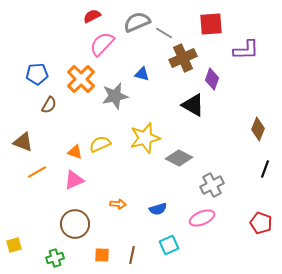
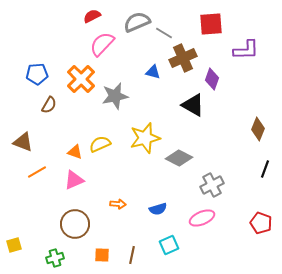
blue triangle: moved 11 px right, 2 px up
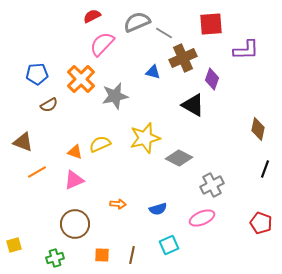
brown semicircle: rotated 30 degrees clockwise
brown diamond: rotated 10 degrees counterclockwise
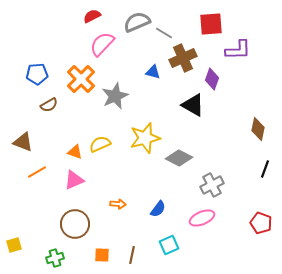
purple L-shape: moved 8 px left
gray star: rotated 12 degrees counterclockwise
blue semicircle: rotated 36 degrees counterclockwise
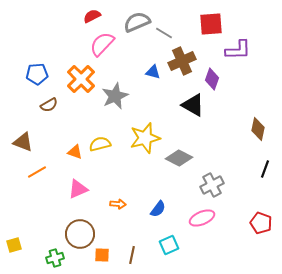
brown cross: moved 1 px left, 3 px down
yellow semicircle: rotated 10 degrees clockwise
pink triangle: moved 4 px right, 9 px down
brown circle: moved 5 px right, 10 px down
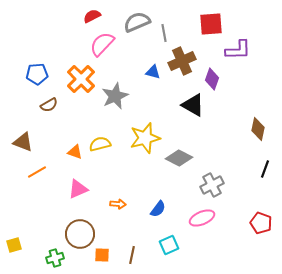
gray line: rotated 48 degrees clockwise
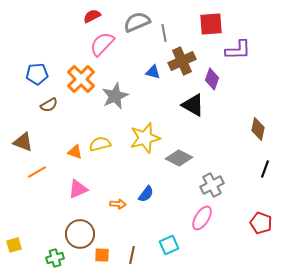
blue semicircle: moved 12 px left, 15 px up
pink ellipse: rotated 35 degrees counterclockwise
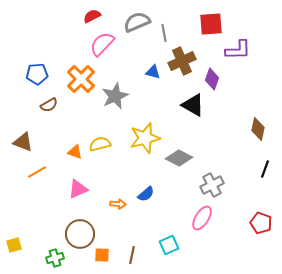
blue semicircle: rotated 12 degrees clockwise
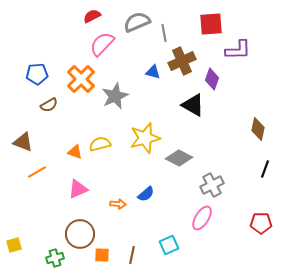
red pentagon: rotated 20 degrees counterclockwise
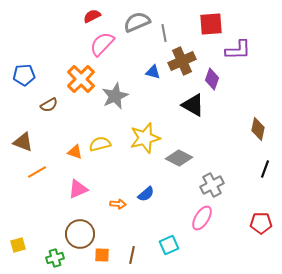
blue pentagon: moved 13 px left, 1 px down
yellow square: moved 4 px right
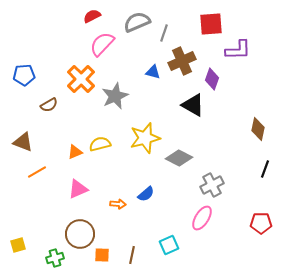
gray line: rotated 30 degrees clockwise
orange triangle: rotated 42 degrees counterclockwise
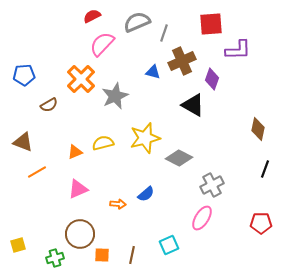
yellow semicircle: moved 3 px right, 1 px up
